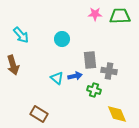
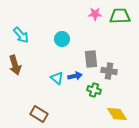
gray rectangle: moved 1 px right, 1 px up
brown arrow: moved 2 px right
yellow diamond: rotated 10 degrees counterclockwise
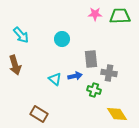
gray cross: moved 2 px down
cyan triangle: moved 2 px left, 1 px down
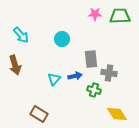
cyan triangle: moved 1 px left; rotated 32 degrees clockwise
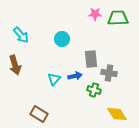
green trapezoid: moved 2 px left, 2 px down
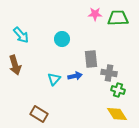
green cross: moved 24 px right
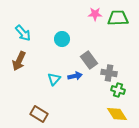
cyan arrow: moved 2 px right, 2 px up
gray rectangle: moved 2 px left, 1 px down; rotated 30 degrees counterclockwise
brown arrow: moved 4 px right, 4 px up; rotated 42 degrees clockwise
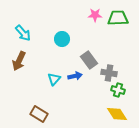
pink star: moved 1 px down
